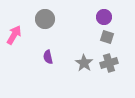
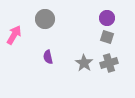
purple circle: moved 3 px right, 1 px down
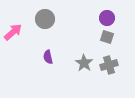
pink arrow: moved 1 px left, 3 px up; rotated 18 degrees clockwise
gray cross: moved 2 px down
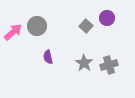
gray circle: moved 8 px left, 7 px down
gray square: moved 21 px left, 11 px up; rotated 24 degrees clockwise
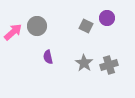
gray square: rotated 16 degrees counterclockwise
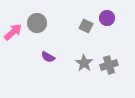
gray circle: moved 3 px up
purple semicircle: rotated 48 degrees counterclockwise
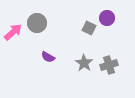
gray square: moved 3 px right, 2 px down
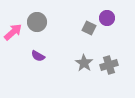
gray circle: moved 1 px up
purple semicircle: moved 10 px left, 1 px up
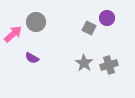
gray circle: moved 1 px left
pink arrow: moved 2 px down
purple semicircle: moved 6 px left, 2 px down
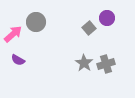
gray square: rotated 24 degrees clockwise
purple semicircle: moved 14 px left, 2 px down
gray cross: moved 3 px left, 1 px up
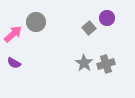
purple semicircle: moved 4 px left, 3 px down
